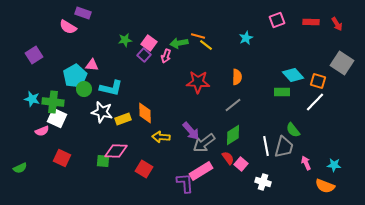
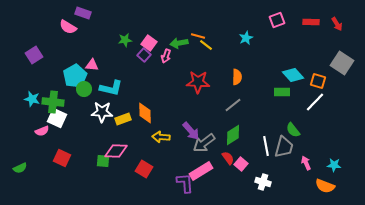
white star at (102, 112): rotated 10 degrees counterclockwise
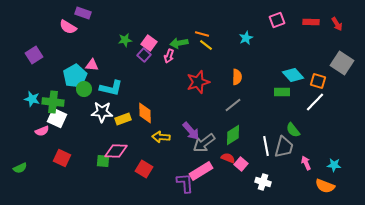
orange line at (198, 36): moved 4 px right, 2 px up
pink arrow at (166, 56): moved 3 px right
red star at (198, 82): rotated 20 degrees counterclockwise
red semicircle at (228, 158): rotated 32 degrees counterclockwise
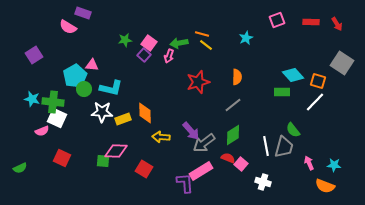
pink arrow at (306, 163): moved 3 px right
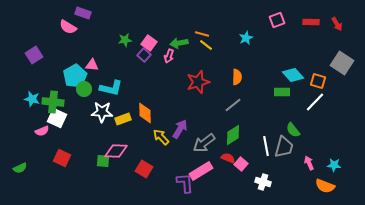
purple arrow at (191, 131): moved 11 px left, 2 px up; rotated 108 degrees counterclockwise
yellow arrow at (161, 137): rotated 42 degrees clockwise
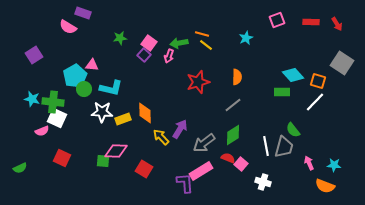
green star at (125, 40): moved 5 px left, 2 px up
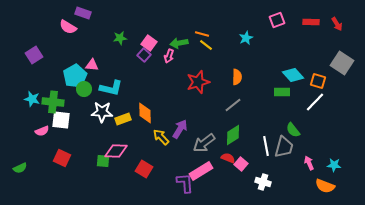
white square at (57, 118): moved 4 px right, 2 px down; rotated 18 degrees counterclockwise
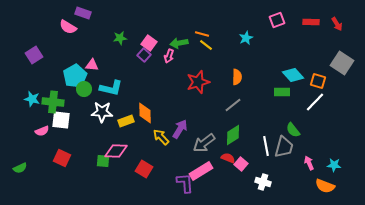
yellow rectangle at (123, 119): moved 3 px right, 2 px down
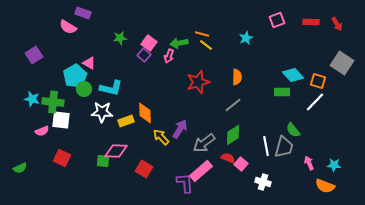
pink triangle at (92, 65): moved 3 px left, 2 px up; rotated 24 degrees clockwise
pink rectangle at (201, 171): rotated 10 degrees counterclockwise
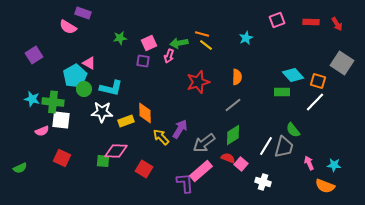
pink square at (149, 43): rotated 28 degrees clockwise
purple square at (144, 55): moved 1 px left, 6 px down; rotated 32 degrees counterclockwise
white line at (266, 146): rotated 42 degrees clockwise
